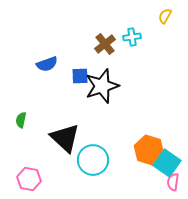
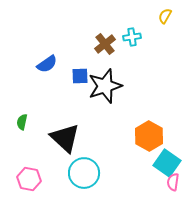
blue semicircle: rotated 15 degrees counterclockwise
black star: moved 3 px right
green semicircle: moved 1 px right, 2 px down
orange hexagon: moved 14 px up; rotated 12 degrees clockwise
cyan circle: moved 9 px left, 13 px down
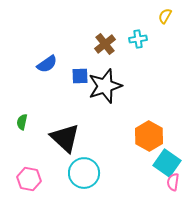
cyan cross: moved 6 px right, 2 px down
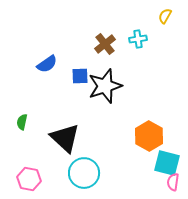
cyan square: rotated 20 degrees counterclockwise
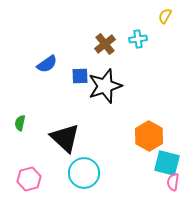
green semicircle: moved 2 px left, 1 px down
pink hexagon: rotated 25 degrees counterclockwise
